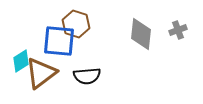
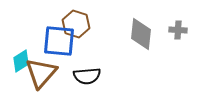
gray cross: rotated 24 degrees clockwise
brown triangle: rotated 12 degrees counterclockwise
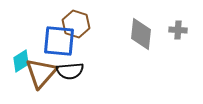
black semicircle: moved 17 px left, 5 px up
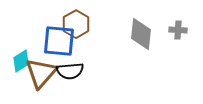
brown hexagon: rotated 12 degrees clockwise
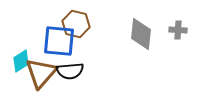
brown hexagon: rotated 16 degrees counterclockwise
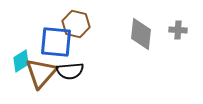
blue square: moved 3 px left, 1 px down
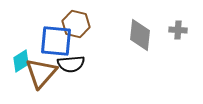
gray diamond: moved 1 px left, 1 px down
blue square: moved 1 px up
black semicircle: moved 1 px right, 7 px up
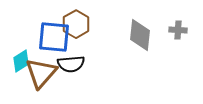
brown hexagon: rotated 16 degrees clockwise
blue square: moved 2 px left, 4 px up
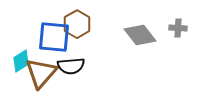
brown hexagon: moved 1 px right
gray cross: moved 2 px up
gray diamond: rotated 44 degrees counterclockwise
black semicircle: moved 2 px down
